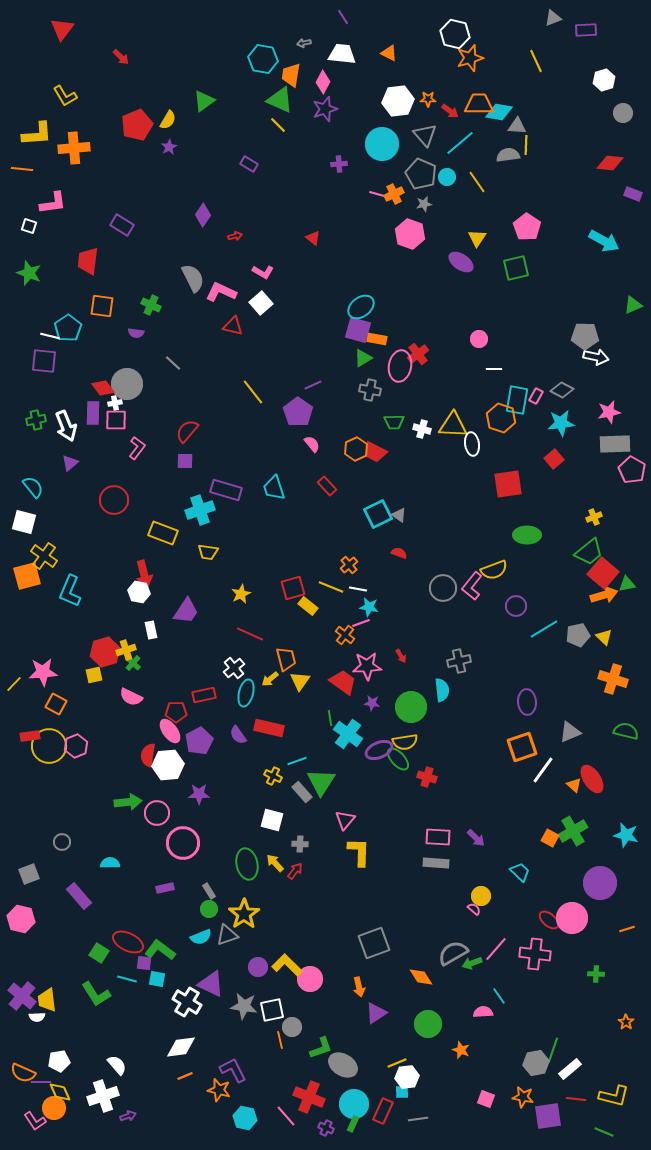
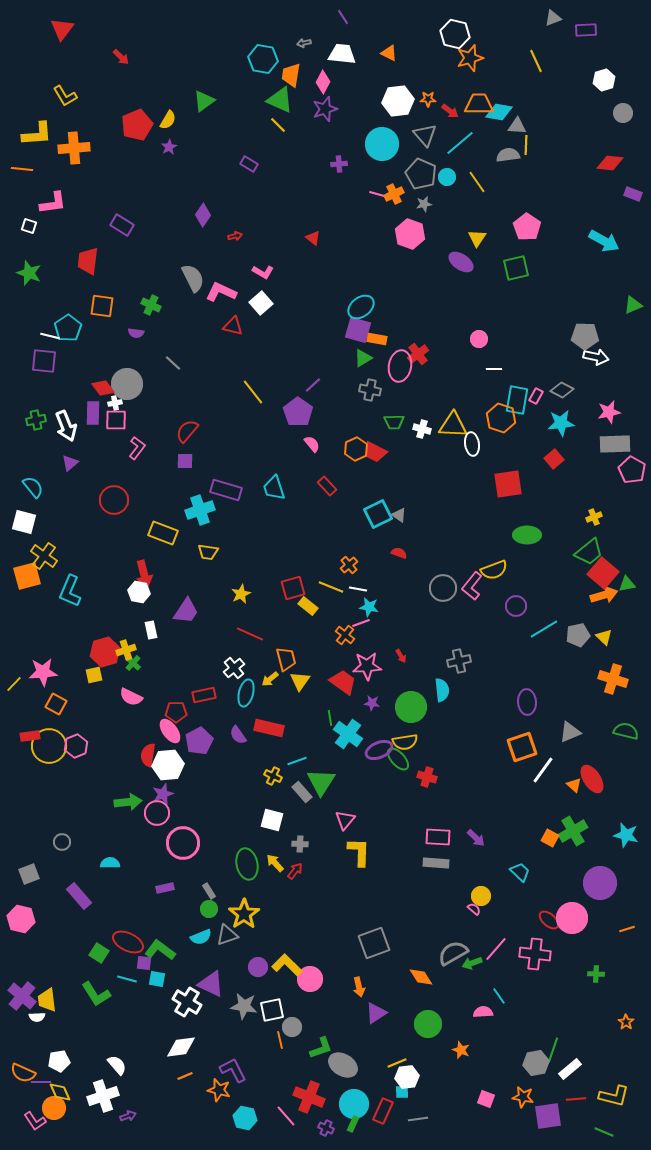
purple line at (313, 385): rotated 18 degrees counterclockwise
purple star at (199, 794): moved 36 px left; rotated 20 degrees counterclockwise
red line at (576, 1099): rotated 12 degrees counterclockwise
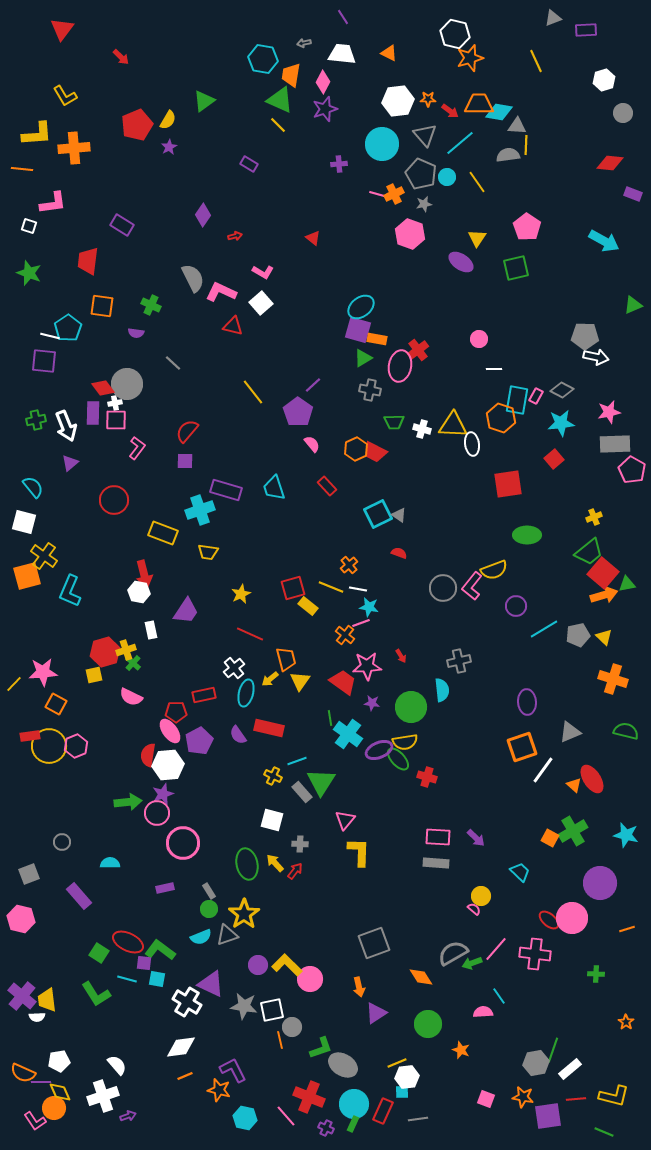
red cross at (418, 354): moved 4 px up
purple circle at (258, 967): moved 2 px up
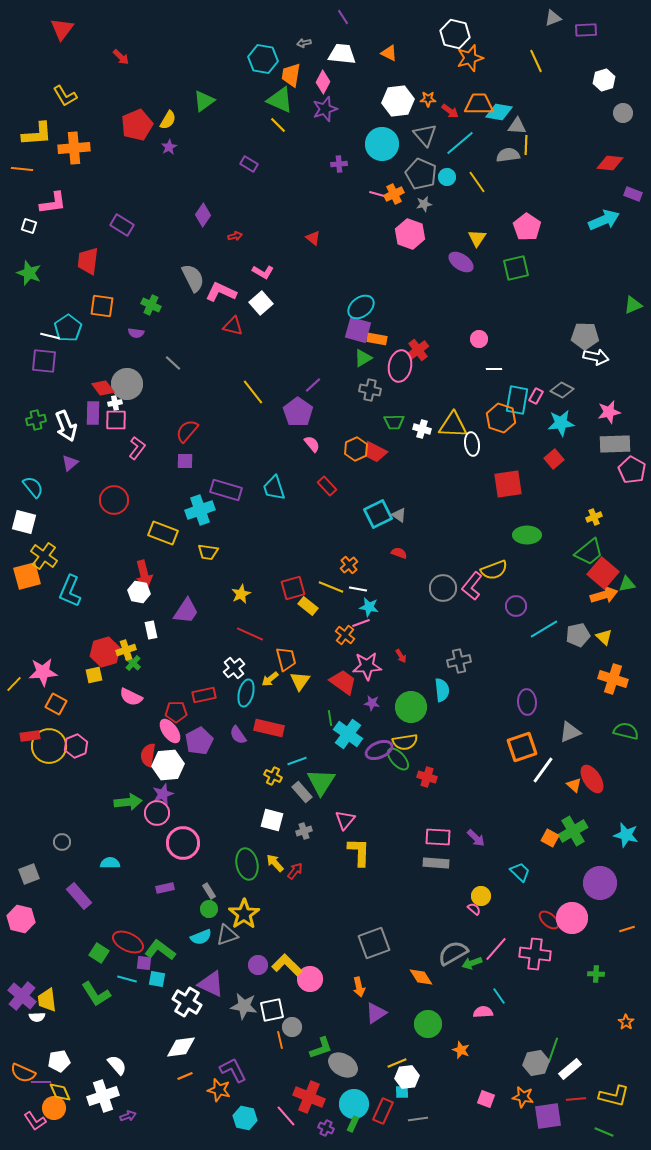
cyan arrow at (604, 241): moved 21 px up; rotated 52 degrees counterclockwise
gray cross at (300, 844): moved 4 px right, 13 px up; rotated 21 degrees counterclockwise
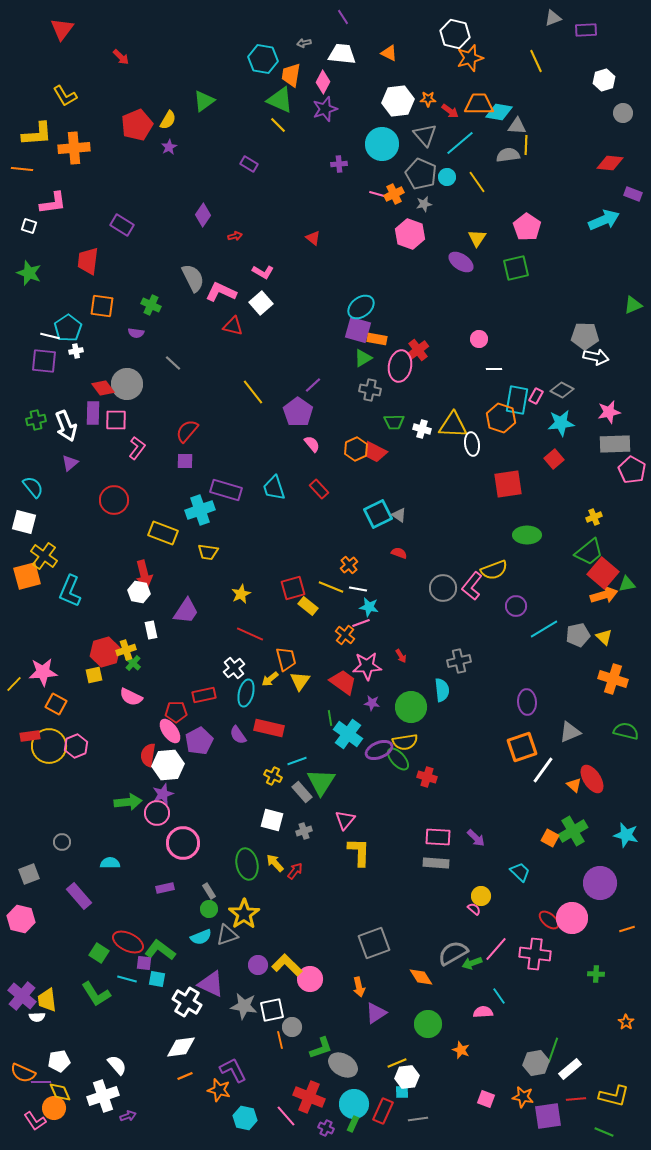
white cross at (115, 403): moved 39 px left, 52 px up
red rectangle at (327, 486): moved 8 px left, 3 px down
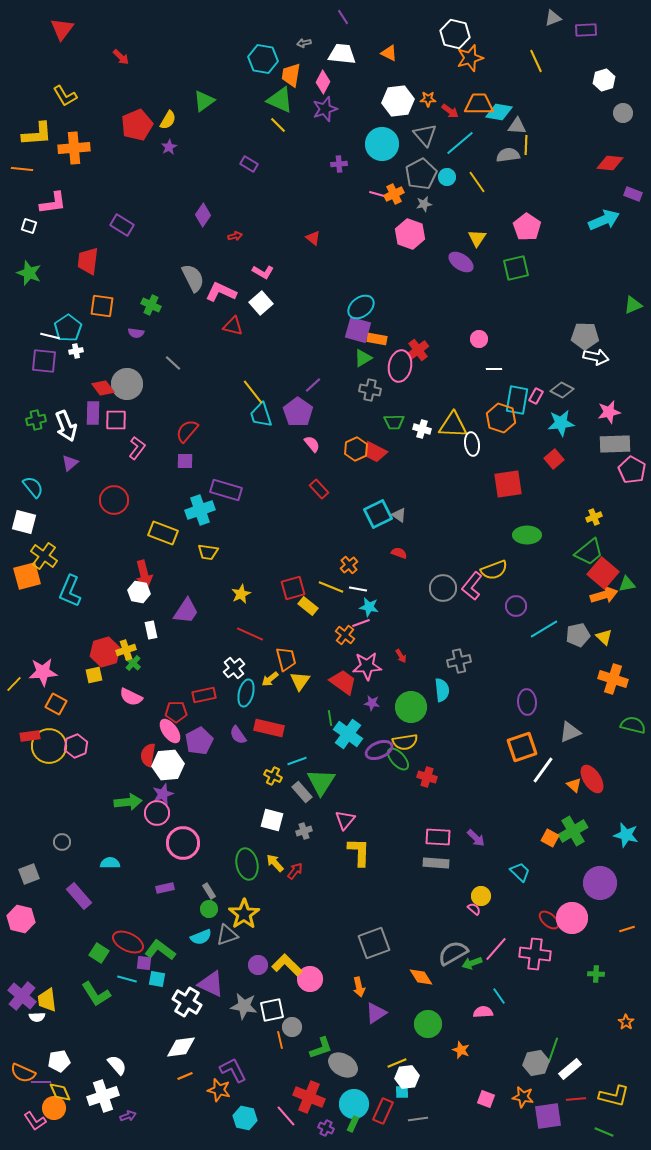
gray pentagon at (421, 174): rotated 20 degrees clockwise
cyan trapezoid at (274, 488): moved 13 px left, 73 px up
green semicircle at (626, 731): moved 7 px right, 6 px up
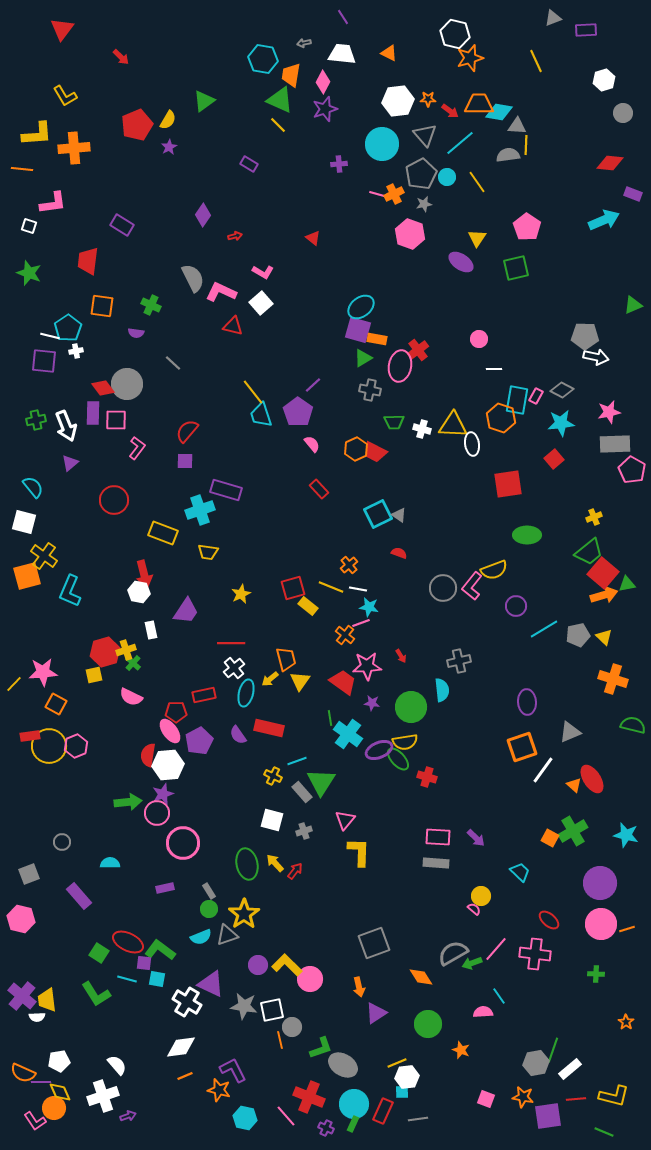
red line at (250, 634): moved 19 px left, 9 px down; rotated 24 degrees counterclockwise
pink circle at (572, 918): moved 29 px right, 6 px down
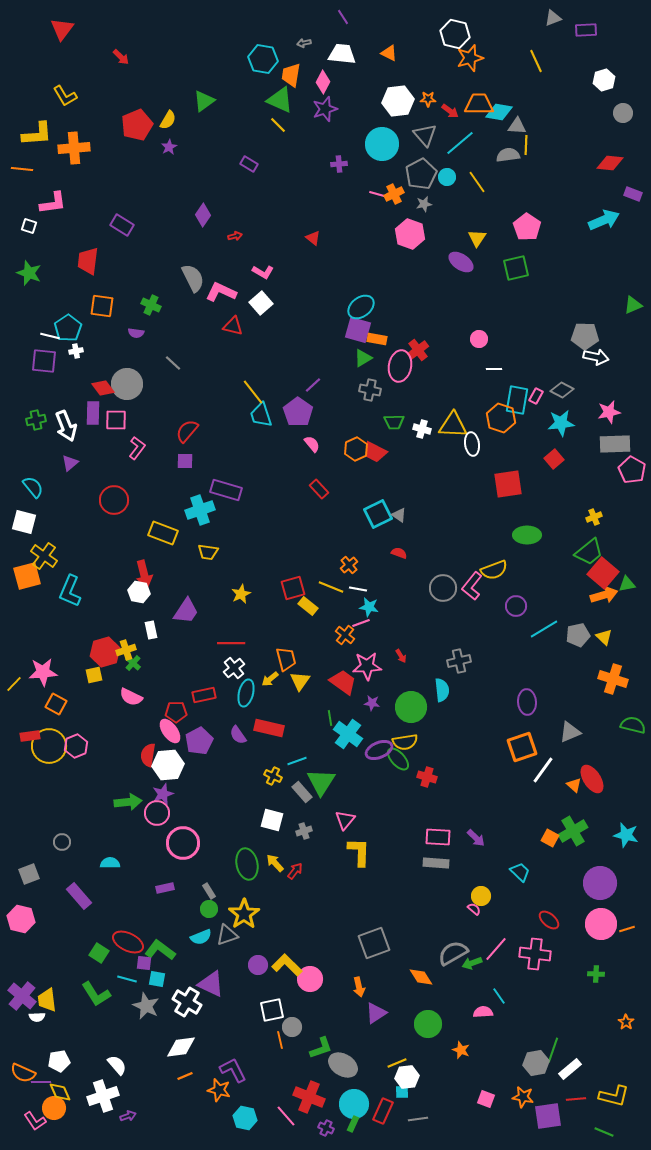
gray star at (244, 1006): moved 98 px left; rotated 16 degrees clockwise
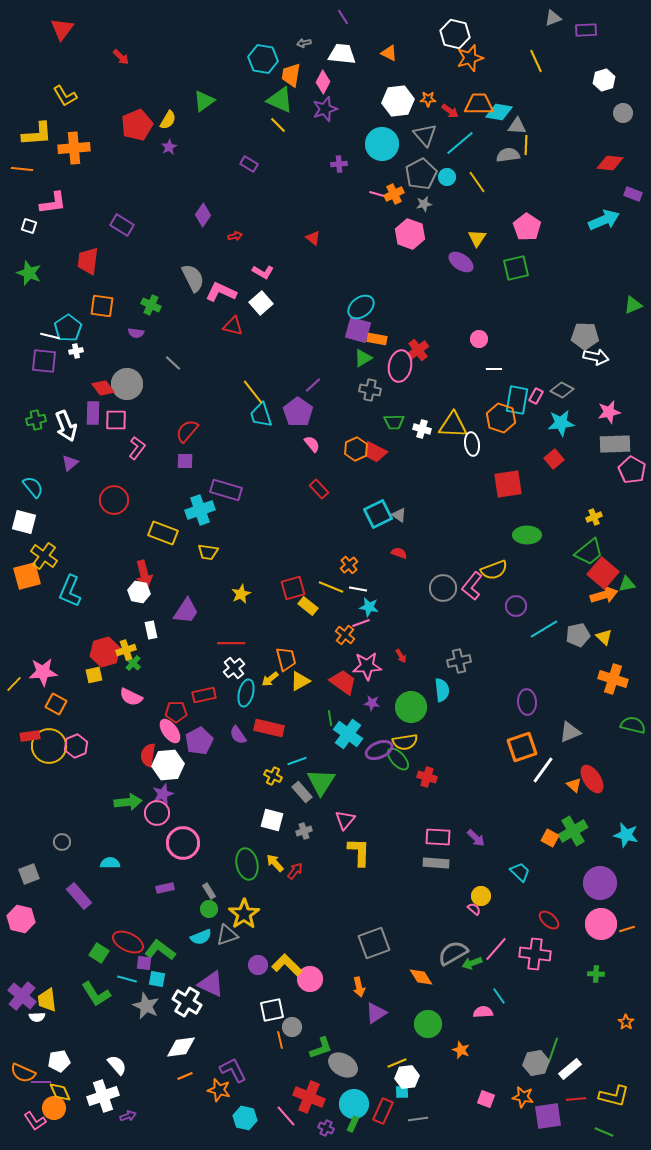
yellow triangle at (300, 681): rotated 25 degrees clockwise
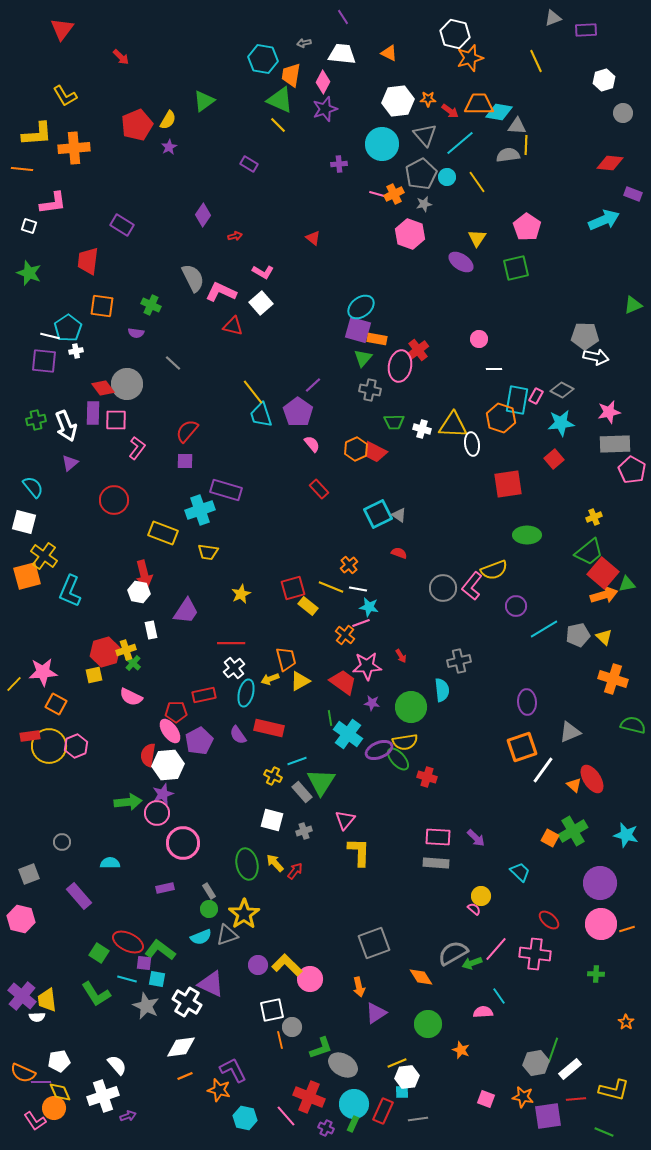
green triangle at (363, 358): rotated 18 degrees counterclockwise
yellow arrow at (270, 679): rotated 18 degrees clockwise
yellow L-shape at (614, 1096): moved 6 px up
